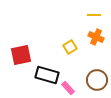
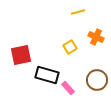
yellow line: moved 16 px left, 3 px up; rotated 16 degrees counterclockwise
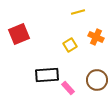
yellow square: moved 2 px up
red square: moved 2 px left, 21 px up; rotated 10 degrees counterclockwise
black rectangle: rotated 20 degrees counterclockwise
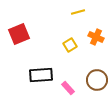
black rectangle: moved 6 px left
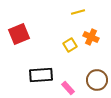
orange cross: moved 5 px left
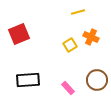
black rectangle: moved 13 px left, 5 px down
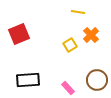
yellow line: rotated 24 degrees clockwise
orange cross: moved 2 px up; rotated 21 degrees clockwise
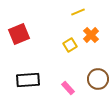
yellow line: rotated 32 degrees counterclockwise
brown circle: moved 1 px right, 1 px up
